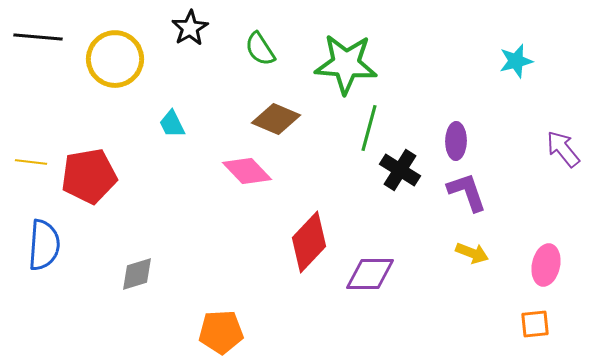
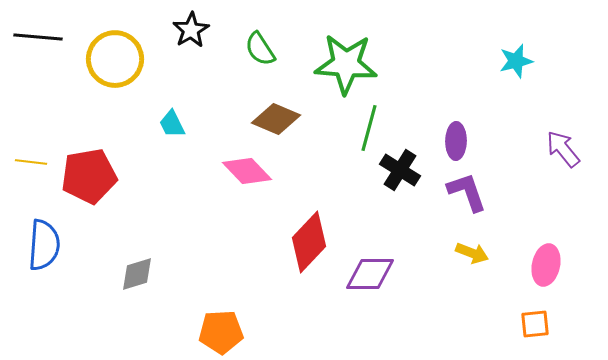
black star: moved 1 px right, 2 px down
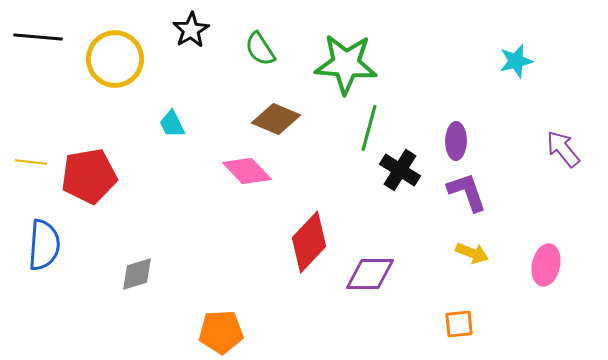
orange square: moved 76 px left
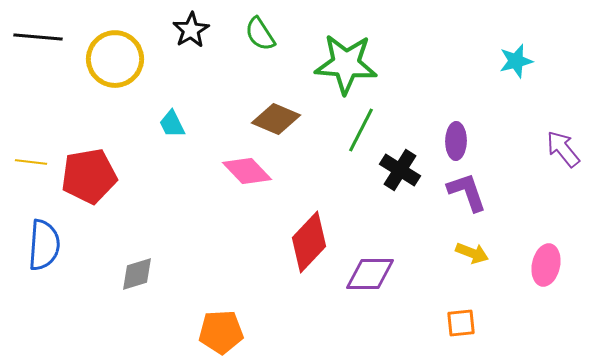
green semicircle: moved 15 px up
green line: moved 8 px left, 2 px down; rotated 12 degrees clockwise
orange square: moved 2 px right, 1 px up
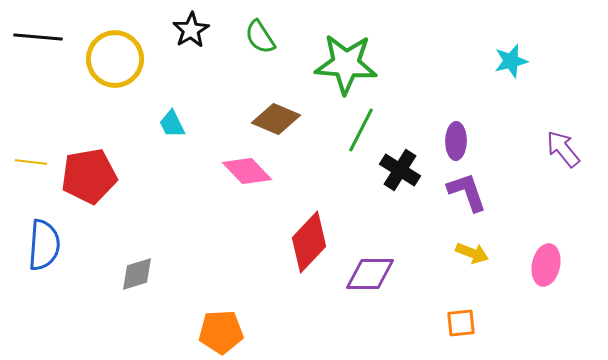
green semicircle: moved 3 px down
cyan star: moved 5 px left
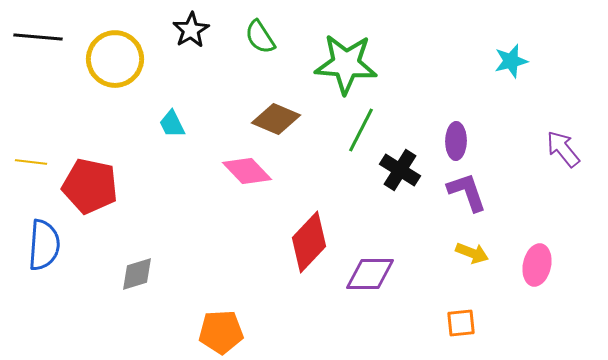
red pentagon: moved 1 px right, 10 px down; rotated 22 degrees clockwise
pink ellipse: moved 9 px left
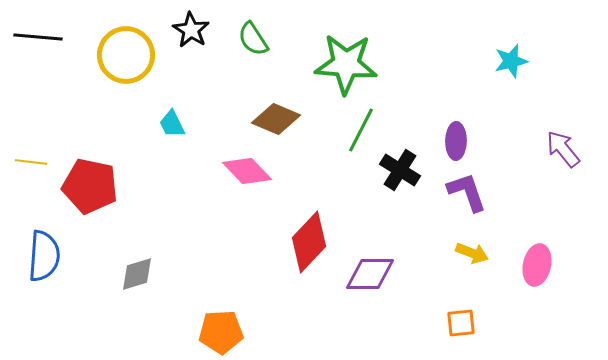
black star: rotated 9 degrees counterclockwise
green semicircle: moved 7 px left, 2 px down
yellow circle: moved 11 px right, 4 px up
blue semicircle: moved 11 px down
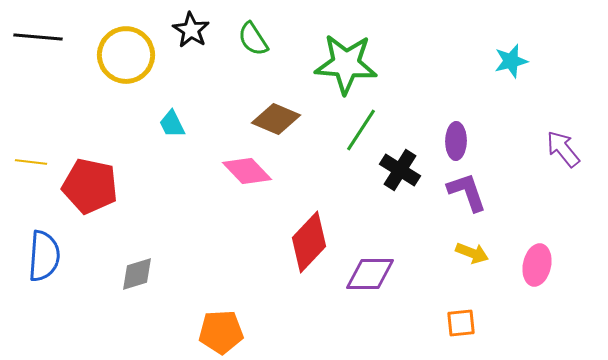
green line: rotated 6 degrees clockwise
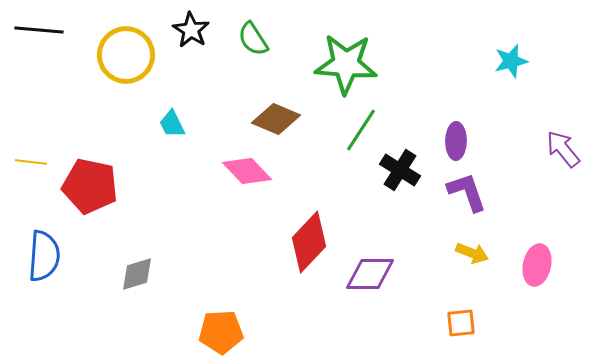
black line: moved 1 px right, 7 px up
